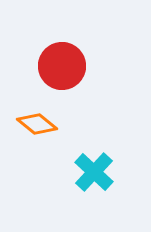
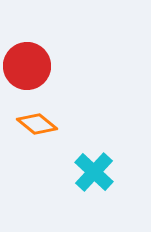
red circle: moved 35 px left
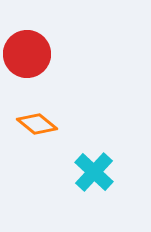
red circle: moved 12 px up
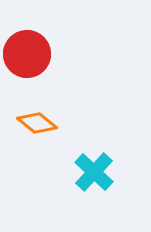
orange diamond: moved 1 px up
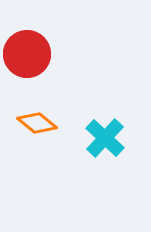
cyan cross: moved 11 px right, 34 px up
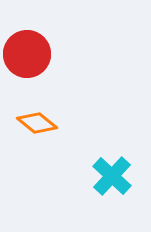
cyan cross: moved 7 px right, 38 px down
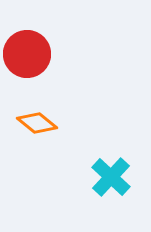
cyan cross: moved 1 px left, 1 px down
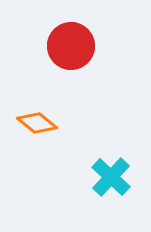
red circle: moved 44 px right, 8 px up
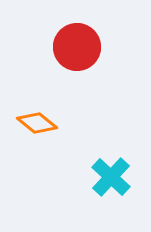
red circle: moved 6 px right, 1 px down
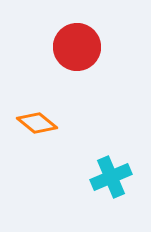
cyan cross: rotated 24 degrees clockwise
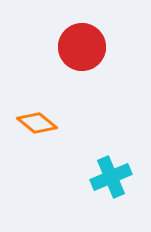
red circle: moved 5 px right
